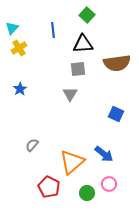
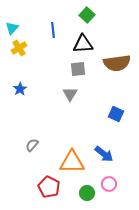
orange triangle: rotated 40 degrees clockwise
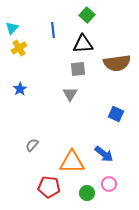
red pentagon: rotated 20 degrees counterclockwise
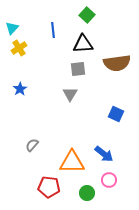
pink circle: moved 4 px up
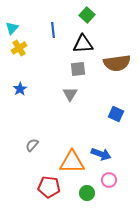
blue arrow: moved 3 px left; rotated 18 degrees counterclockwise
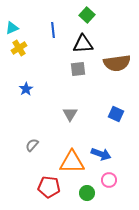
cyan triangle: rotated 24 degrees clockwise
blue star: moved 6 px right
gray triangle: moved 20 px down
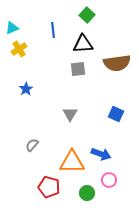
yellow cross: moved 1 px down
red pentagon: rotated 10 degrees clockwise
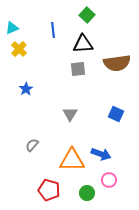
yellow cross: rotated 14 degrees counterclockwise
orange triangle: moved 2 px up
red pentagon: moved 3 px down
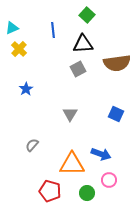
gray square: rotated 21 degrees counterclockwise
orange triangle: moved 4 px down
red pentagon: moved 1 px right, 1 px down
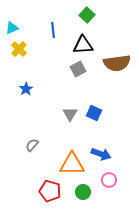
black triangle: moved 1 px down
blue square: moved 22 px left, 1 px up
green circle: moved 4 px left, 1 px up
